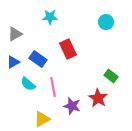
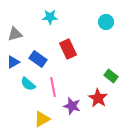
gray triangle: rotated 14 degrees clockwise
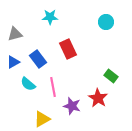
blue rectangle: rotated 18 degrees clockwise
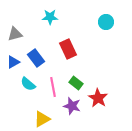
blue rectangle: moved 2 px left, 1 px up
green rectangle: moved 35 px left, 7 px down
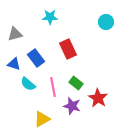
blue triangle: moved 1 px right, 2 px down; rotated 48 degrees clockwise
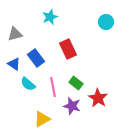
cyan star: rotated 21 degrees counterclockwise
blue triangle: rotated 16 degrees clockwise
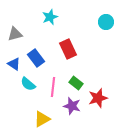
pink line: rotated 18 degrees clockwise
red star: rotated 24 degrees clockwise
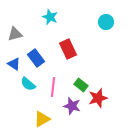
cyan star: rotated 28 degrees counterclockwise
green rectangle: moved 5 px right, 2 px down
